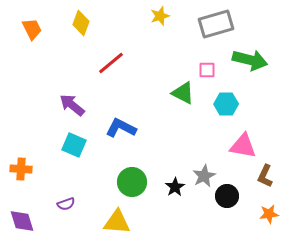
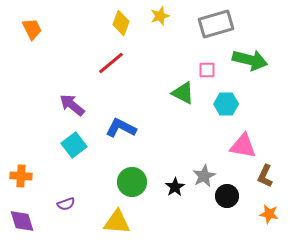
yellow diamond: moved 40 px right
cyan square: rotated 30 degrees clockwise
orange cross: moved 7 px down
orange star: rotated 18 degrees clockwise
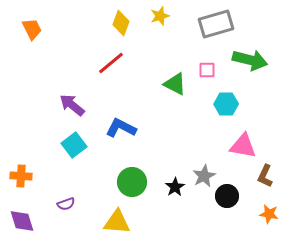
green triangle: moved 8 px left, 9 px up
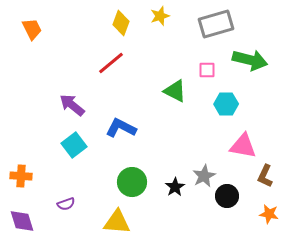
green triangle: moved 7 px down
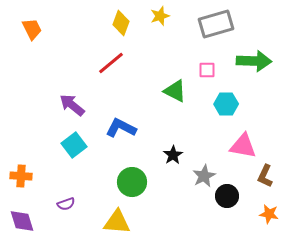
green arrow: moved 4 px right, 1 px down; rotated 12 degrees counterclockwise
black star: moved 2 px left, 32 px up
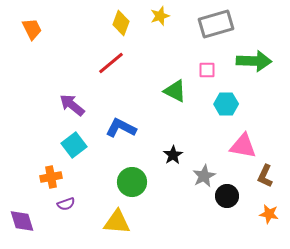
orange cross: moved 30 px right, 1 px down; rotated 15 degrees counterclockwise
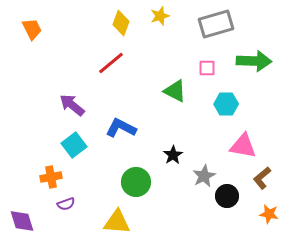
pink square: moved 2 px up
brown L-shape: moved 3 px left, 2 px down; rotated 25 degrees clockwise
green circle: moved 4 px right
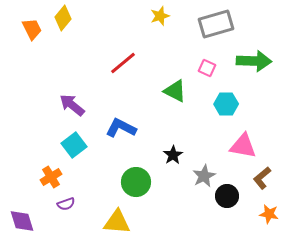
yellow diamond: moved 58 px left, 5 px up; rotated 20 degrees clockwise
red line: moved 12 px right
pink square: rotated 24 degrees clockwise
orange cross: rotated 20 degrees counterclockwise
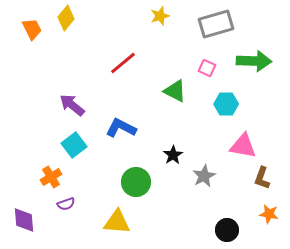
yellow diamond: moved 3 px right
brown L-shape: rotated 30 degrees counterclockwise
black circle: moved 34 px down
purple diamond: moved 2 px right, 1 px up; rotated 12 degrees clockwise
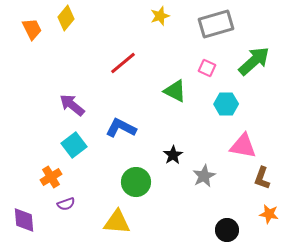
green arrow: rotated 44 degrees counterclockwise
